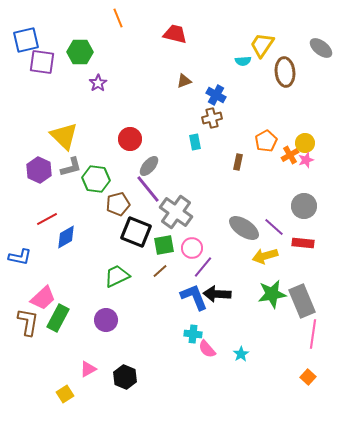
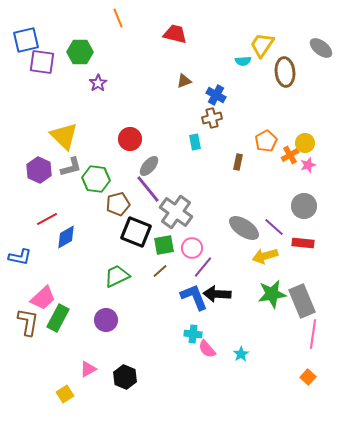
pink star at (306, 160): moved 2 px right, 5 px down
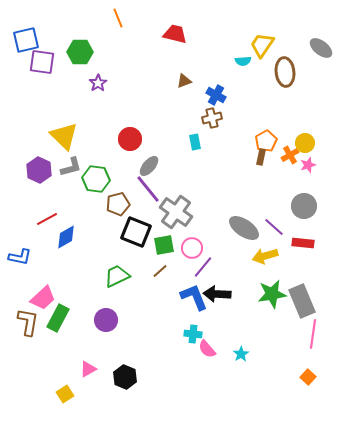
brown rectangle at (238, 162): moved 23 px right, 5 px up
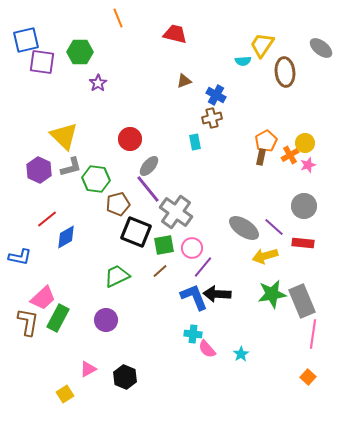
red line at (47, 219): rotated 10 degrees counterclockwise
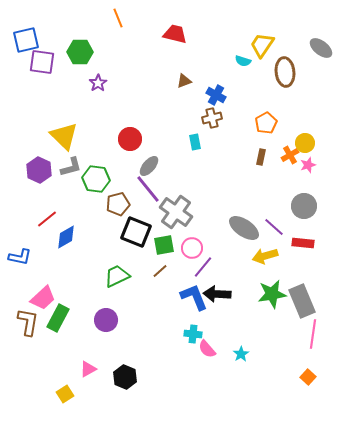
cyan semicircle at (243, 61): rotated 21 degrees clockwise
orange pentagon at (266, 141): moved 18 px up
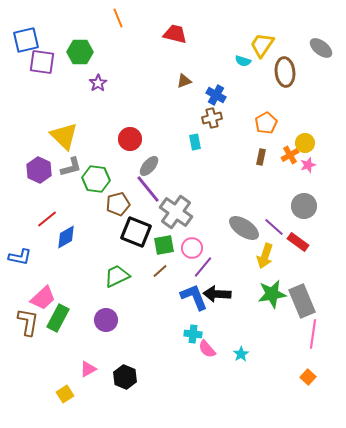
red rectangle at (303, 243): moved 5 px left, 1 px up; rotated 30 degrees clockwise
yellow arrow at (265, 256): rotated 55 degrees counterclockwise
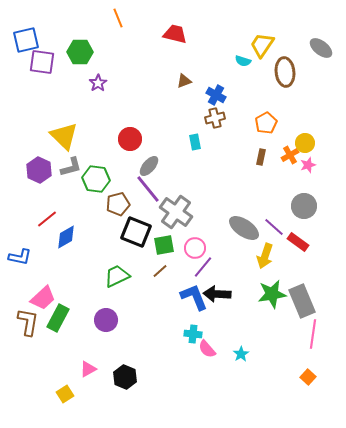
brown cross at (212, 118): moved 3 px right
pink circle at (192, 248): moved 3 px right
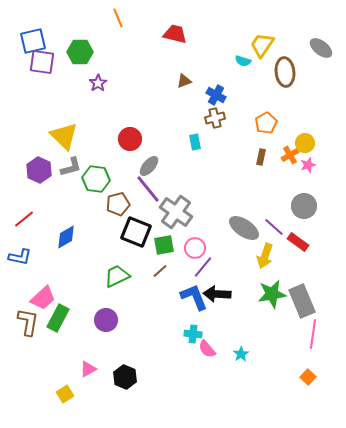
blue square at (26, 40): moved 7 px right, 1 px down
red line at (47, 219): moved 23 px left
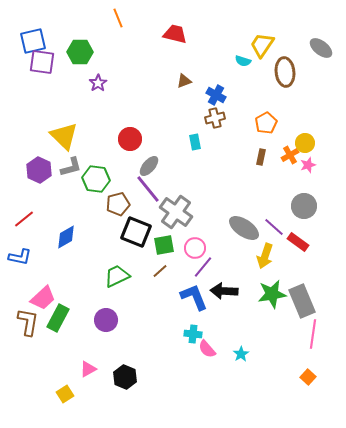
black arrow at (217, 294): moved 7 px right, 3 px up
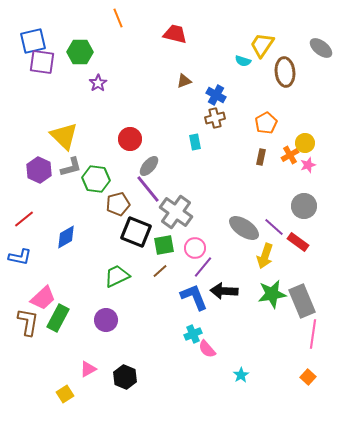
cyan cross at (193, 334): rotated 30 degrees counterclockwise
cyan star at (241, 354): moved 21 px down
